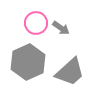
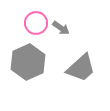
gray trapezoid: moved 11 px right, 4 px up
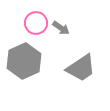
gray hexagon: moved 4 px left, 1 px up
gray trapezoid: rotated 8 degrees clockwise
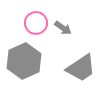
gray arrow: moved 2 px right
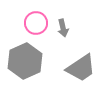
gray arrow: rotated 42 degrees clockwise
gray hexagon: moved 1 px right
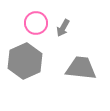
gray arrow: rotated 42 degrees clockwise
gray trapezoid: rotated 140 degrees counterclockwise
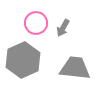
gray hexagon: moved 2 px left, 1 px up
gray trapezoid: moved 6 px left
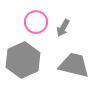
pink circle: moved 1 px up
gray trapezoid: moved 1 px left, 3 px up; rotated 8 degrees clockwise
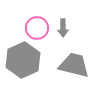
pink circle: moved 1 px right, 6 px down
gray arrow: rotated 30 degrees counterclockwise
